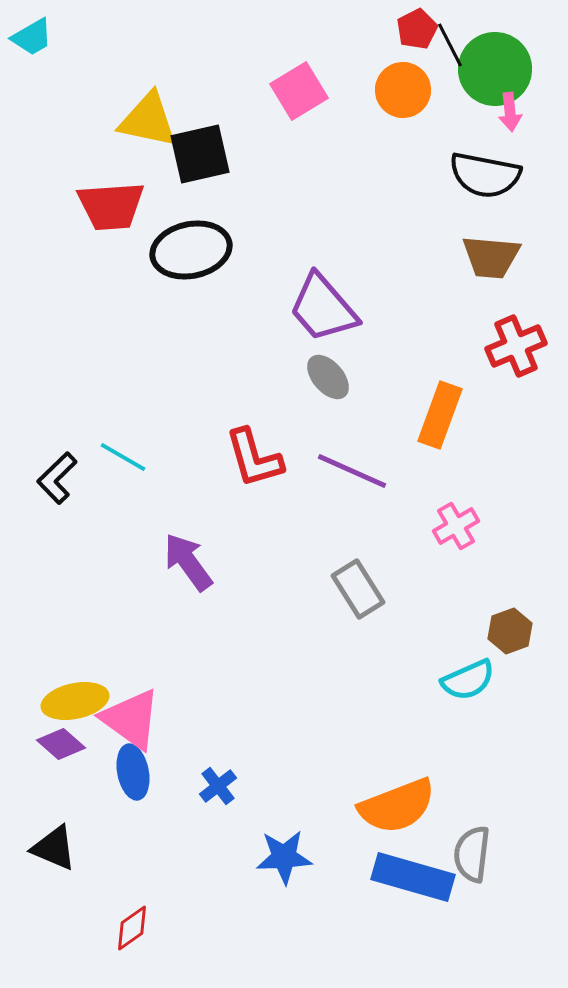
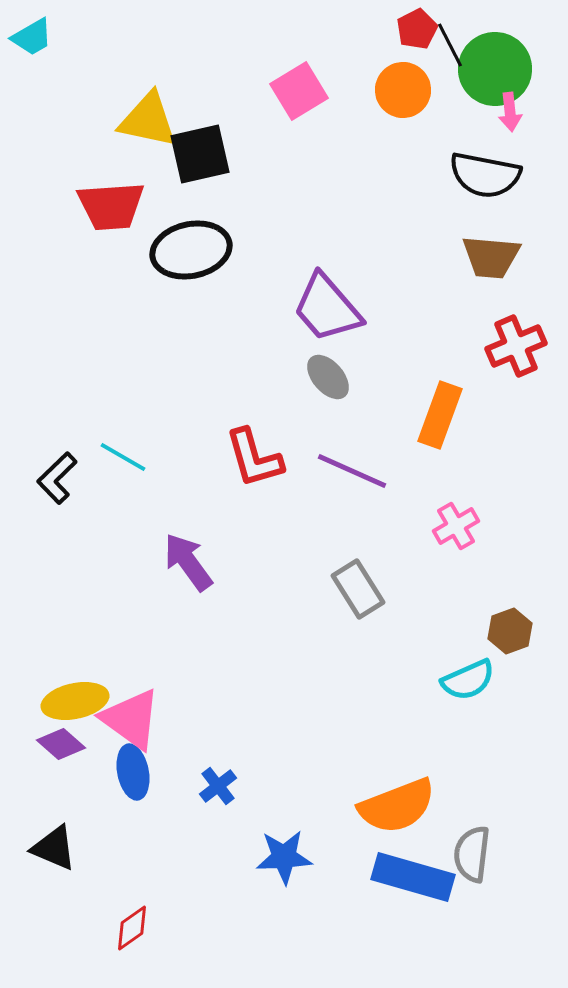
purple trapezoid: moved 4 px right
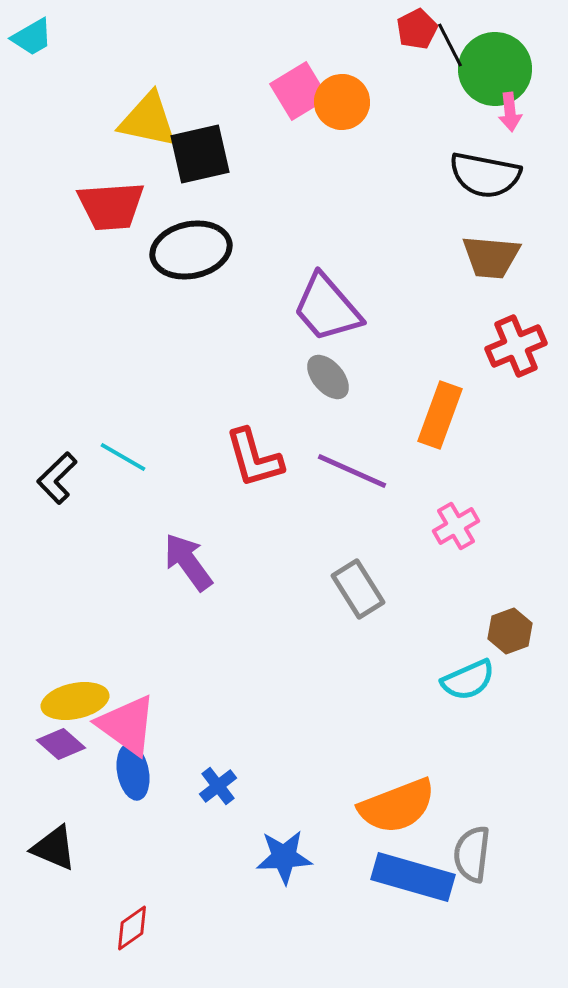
orange circle: moved 61 px left, 12 px down
pink triangle: moved 4 px left, 6 px down
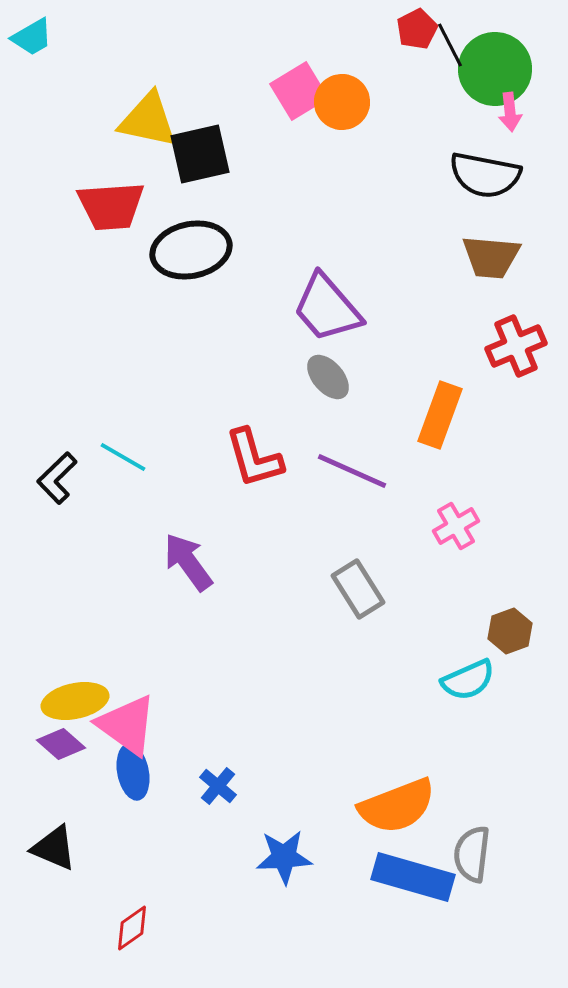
blue cross: rotated 12 degrees counterclockwise
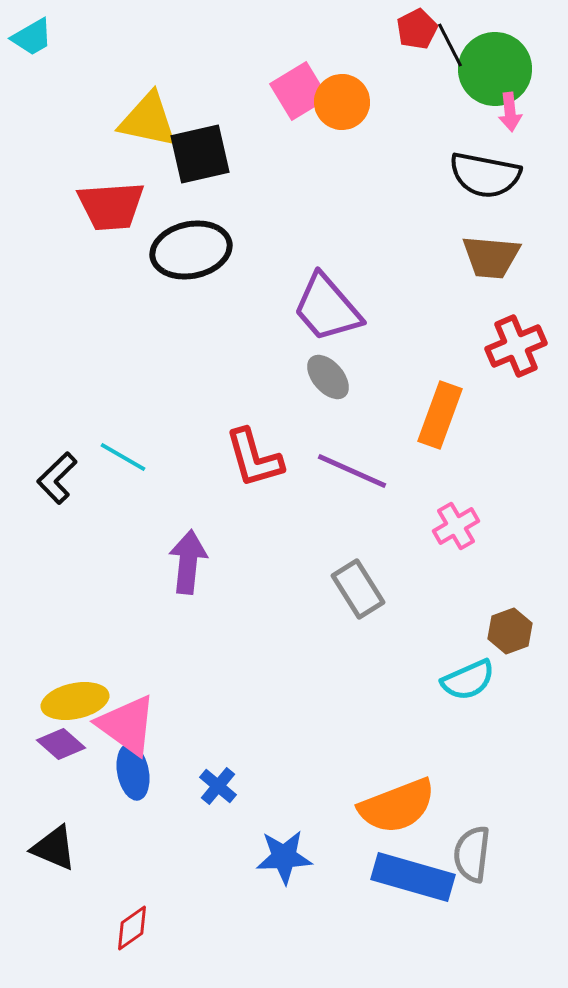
purple arrow: rotated 42 degrees clockwise
